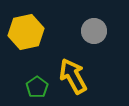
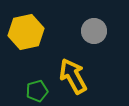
green pentagon: moved 4 px down; rotated 20 degrees clockwise
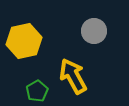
yellow hexagon: moved 2 px left, 9 px down
green pentagon: rotated 15 degrees counterclockwise
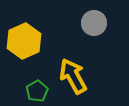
gray circle: moved 8 px up
yellow hexagon: rotated 12 degrees counterclockwise
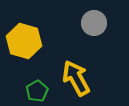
yellow hexagon: rotated 20 degrees counterclockwise
yellow arrow: moved 3 px right, 2 px down
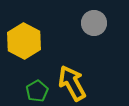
yellow hexagon: rotated 12 degrees clockwise
yellow arrow: moved 4 px left, 5 px down
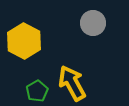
gray circle: moved 1 px left
